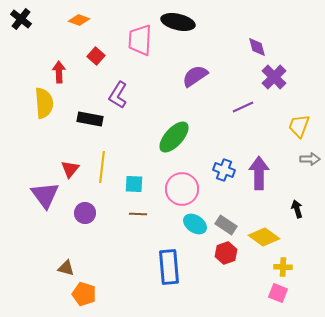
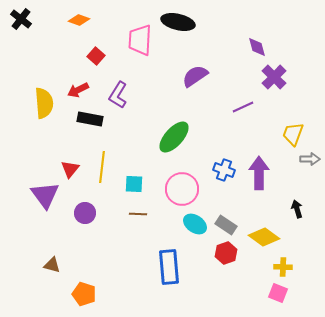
red arrow: moved 19 px right, 18 px down; rotated 115 degrees counterclockwise
yellow trapezoid: moved 6 px left, 8 px down
brown triangle: moved 14 px left, 3 px up
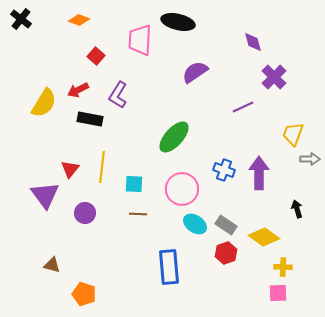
purple diamond: moved 4 px left, 5 px up
purple semicircle: moved 4 px up
yellow semicircle: rotated 36 degrees clockwise
pink square: rotated 24 degrees counterclockwise
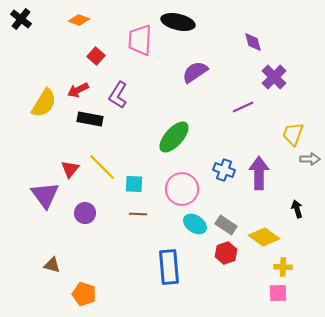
yellow line: rotated 52 degrees counterclockwise
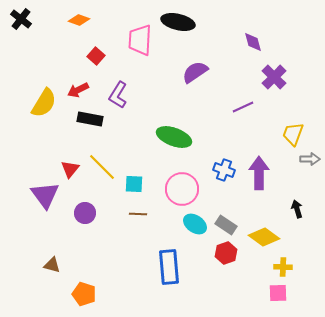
green ellipse: rotated 68 degrees clockwise
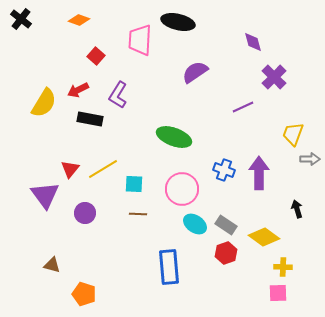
yellow line: moved 1 px right, 2 px down; rotated 76 degrees counterclockwise
